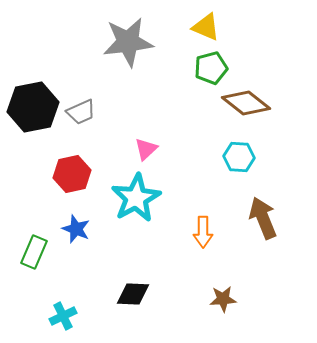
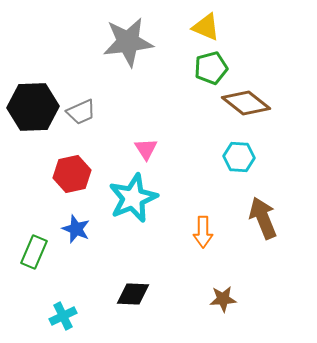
black hexagon: rotated 9 degrees clockwise
pink triangle: rotated 20 degrees counterclockwise
cyan star: moved 3 px left; rotated 6 degrees clockwise
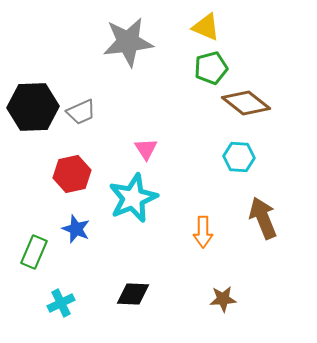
cyan cross: moved 2 px left, 13 px up
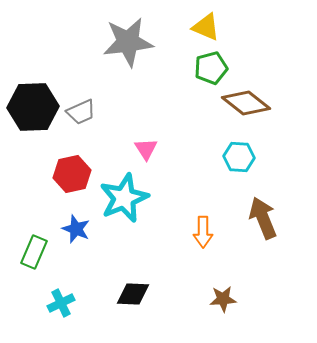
cyan star: moved 9 px left
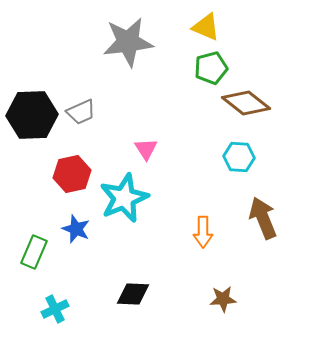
black hexagon: moved 1 px left, 8 px down
cyan cross: moved 6 px left, 6 px down
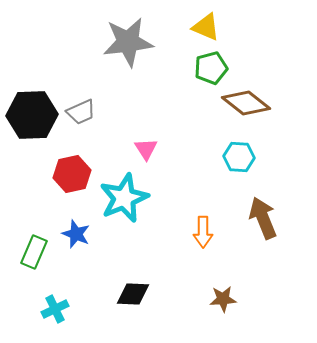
blue star: moved 5 px down
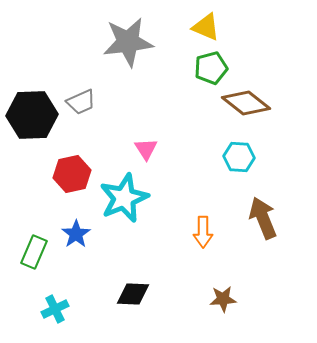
gray trapezoid: moved 10 px up
blue star: rotated 16 degrees clockwise
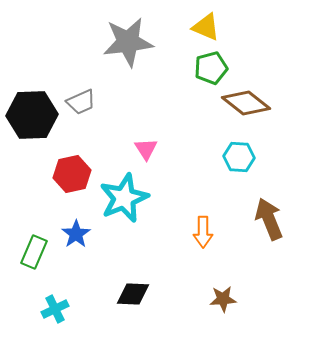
brown arrow: moved 6 px right, 1 px down
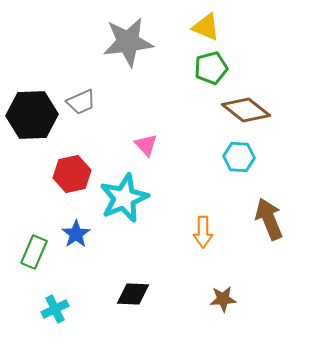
brown diamond: moved 7 px down
pink triangle: moved 4 px up; rotated 10 degrees counterclockwise
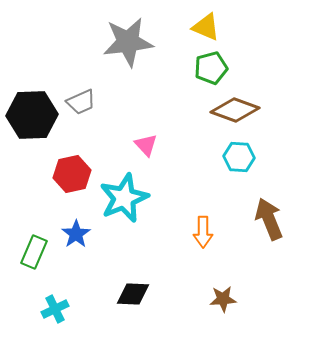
brown diamond: moved 11 px left; rotated 18 degrees counterclockwise
